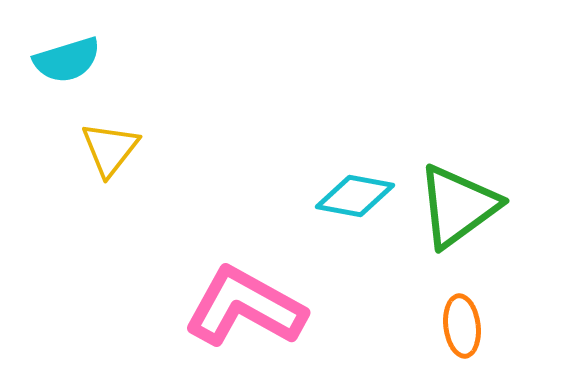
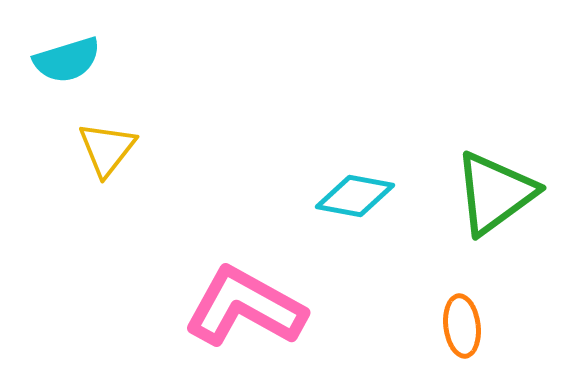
yellow triangle: moved 3 px left
green triangle: moved 37 px right, 13 px up
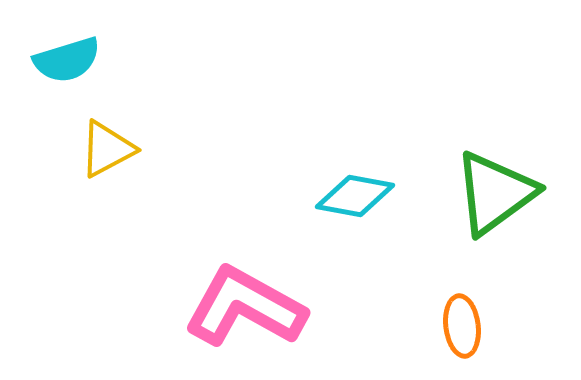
yellow triangle: rotated 24 degrees clockwise
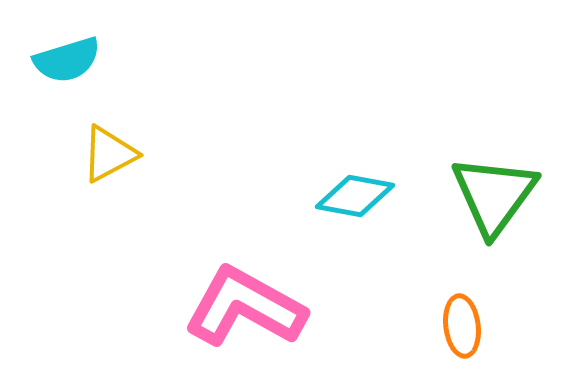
yellow triangle: moved 2 px right, 5 px down
green triangle: moved 1 px left, 2 px down; rotated 18 degrees counterclockwise
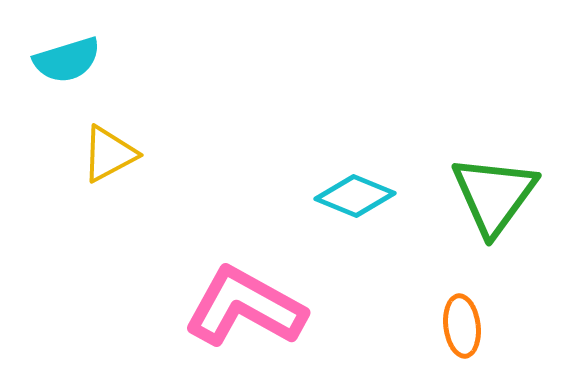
cyan diamond: rotated 12 degrees clockwise
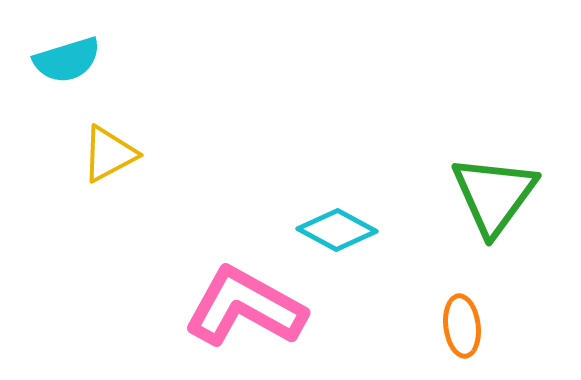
cyan diamond: moved 18 px left, 34 px down; rotated 6 degrees clockwise
